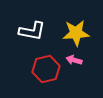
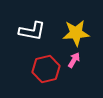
pink arrow: rotated 105 degrees clockwise
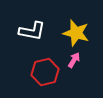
yellow star: rotated 20 degrees clockwise
red hexagon: moved 1 px left, 3 px down
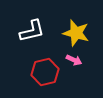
white L-shape: rotated 24 degrees counterclockwise
pink arrow: rotated 84 degrees clockwise
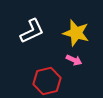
white L-shape: rotated 12 degrees counterclockwise
red hexagon: moved 2 px right, 9 px down
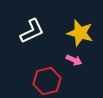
yellow star: moved 4 px right
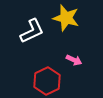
yellow star: moved 14 px left, 15 px up
red hexagon: rotated 12 degrees counterclockwise
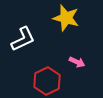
white L-shape: moved 9 px left, 8 px down
pink arrow: moved 3 px right, 2 px down
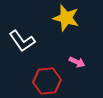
white L-shape: moved 1 px left, 2 px down; rotated 80 degrees clockwise
red hexagon: rotated 20 degrees clockwise
